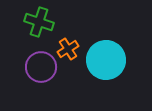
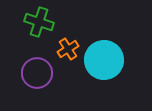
cyan circle: moved 2 px left
purple circle: moved 4 px left, 6 px down
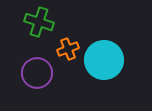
orange cross: rotated 10 degrees clockwise
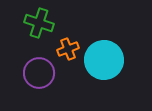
green cross: moved 1 px down
purple circle: moved 2 px right
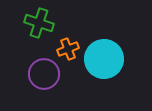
cyan circle: moved 1 px up
purple circle: moved 5 px right, 1 px down
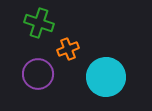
cyan circle: moved 2 px right, 18 px down
purple circle: moved 6 px left
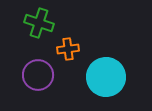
orange cross: rotated 15 degrees clockwise
purple circle: moved 1 px down
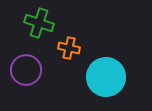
orange cross: moved 1 px right, 1 px up; rotated 20 degrees clockwise
purple circle: moved 12 px left, 5 px up
